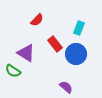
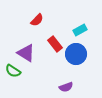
cyan rectangle: moved 1 px right, 2 px down; rotated 40 degrees clockwise
purple semicircle: rotated 120 degrees clockwise
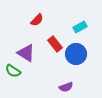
cyan rectangle: moved 3 px up
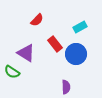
green semicircle: moved 1 px left, 1 px down
purple semicircle: rotated 72 degrees counterclockwise
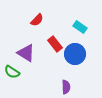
cyan rectangle: rotated 64 degrees clockwise
blue circle: moved 1 px left
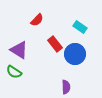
purple triangle: moved 7 px left, 3 px up
green semicircle: moved 2 px right
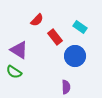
red rectangle: moved 7 px up
blue circle: moved 2 px down
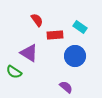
red semicircle: rotated 80 degrees counterclockwise
red rectangle: moved 2 px up; rotated 56 degrees counterclockwise
purple triangle: moved 10 px right, 3 px down
purple semicircle: rotated 48 degrees counterclockwise
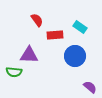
purple triangle: moved 2 px down; rotated 30 degrees counterclockwise
green semicircle: rotated 28 degrees counterclockwise
purple semicircle: moved 24 px right
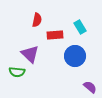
red semicircle: rotated 48 degrees clockwise
cyan rectangle: rotated 24 degrees clockwise
purple triangle: moved 1 px right, 1 px up; rotated 42 degrees clockwise
green semicircle: moved 3 px right
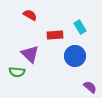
red semicircle: moved 7 px left, 5 px up; rotated 72 degrees counterclockwise
